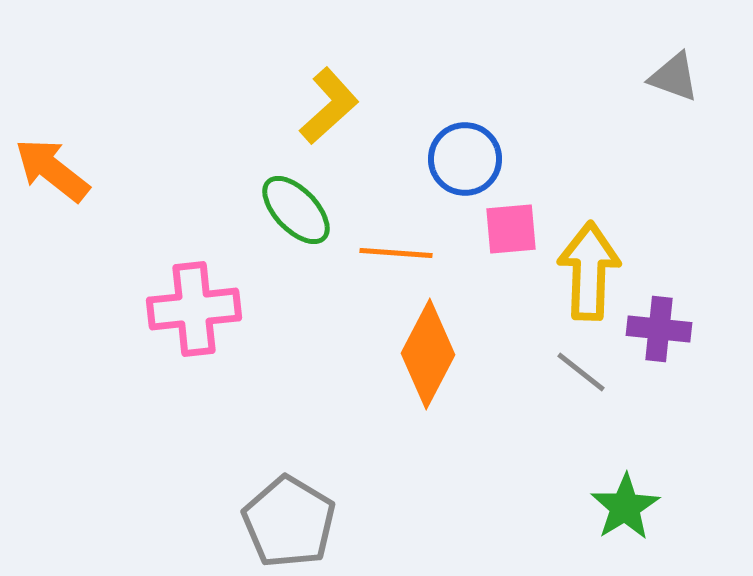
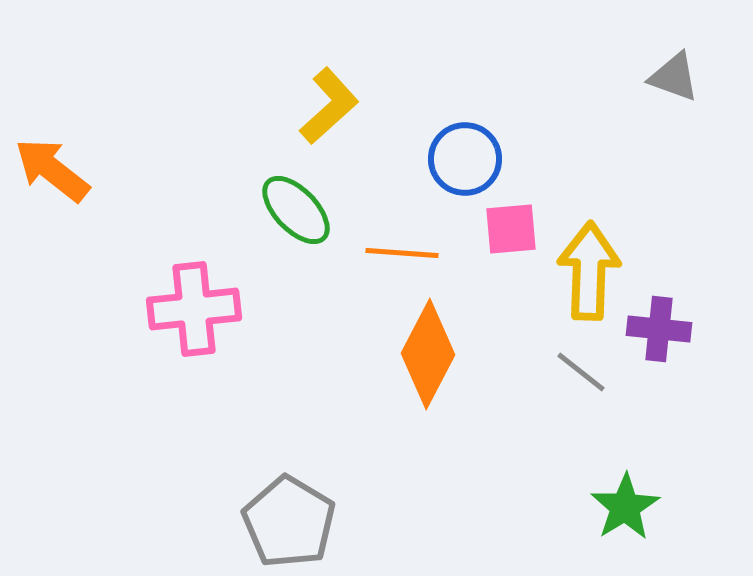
orange line: moved 6 px right
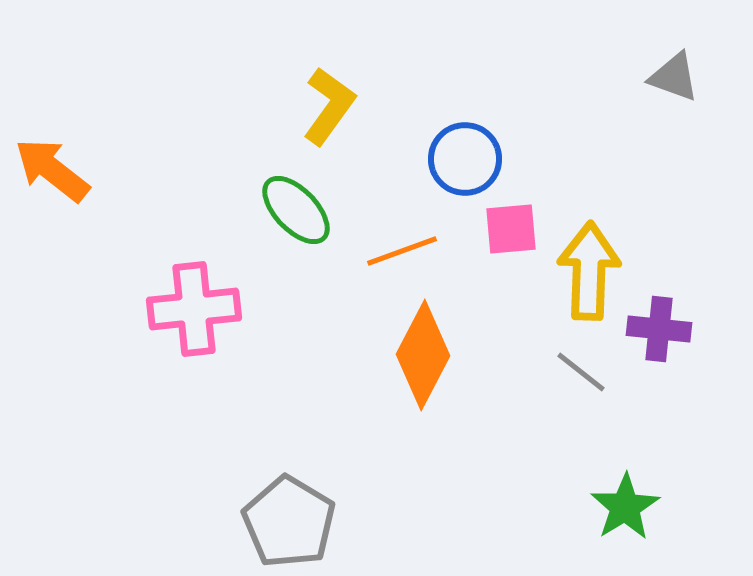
yellow L-shape: rotated 12 degrees counterclockwise
orange line: moved 2 px up; rotated 24 degrees counterclockwise
orange diamond: moved 5 px left, 1 px down
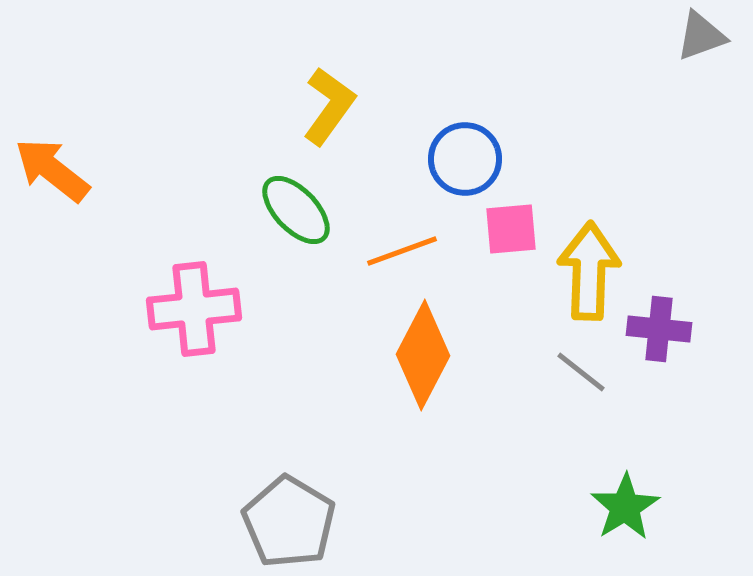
gray triangle: moved 27 px right, 41 px up; rotated 40 degrees counterclockwise
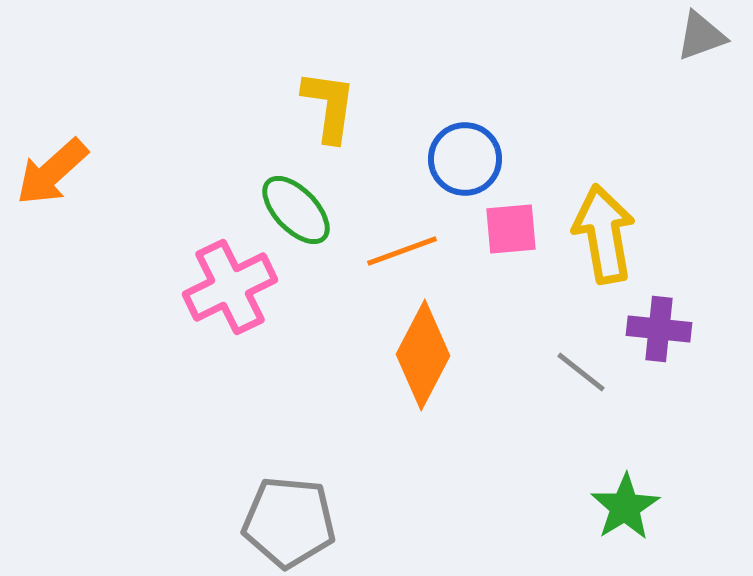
yellow L-shape: rotated 28 degrees counterclockwise
orange arrow: moved 2 px down; rotated 80 degrees counterclockwise
yellow arrow: moved 15 px right, 37 px up; rotated 12 degrees counterclockwise
pink cross: moved 36 px right, 22 px up; rotated 20 degrees counterclockwise
gray pentagon: rotated 26 degrees counterclockwise
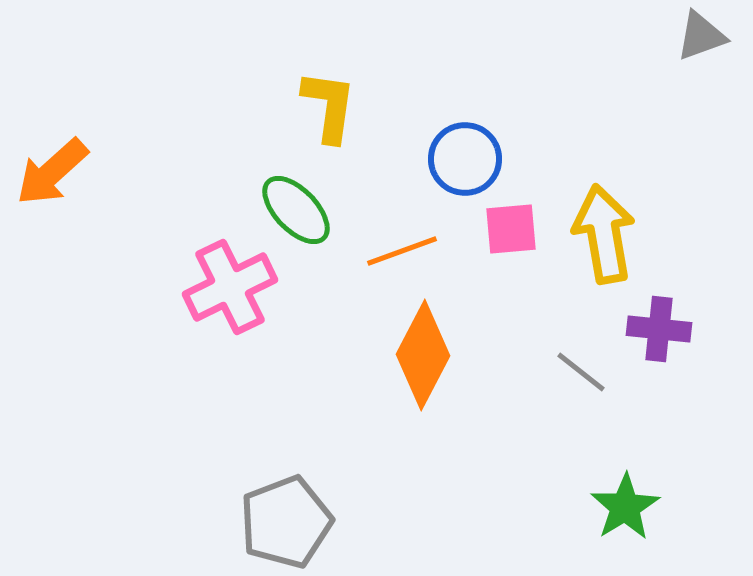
gray pentagon: moved 3 px left; rotated 26 degrees counterclockwise
